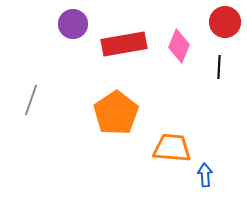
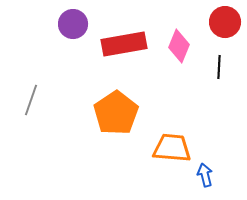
blue arrow: rotated 10 degrees counterclockwise
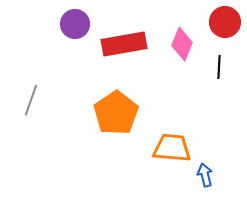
purple circle: moved 2 px right
pink diamond: moved 3 px right, 2 px up
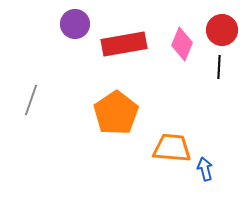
red circle: moved 3 px left, 8 px down
blue arrow: moved 6 px up
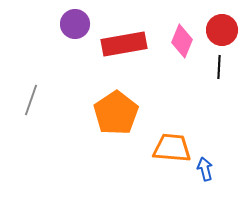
pink diamond: moved 3 px up
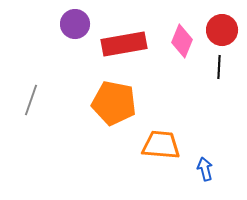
orange pentagon: moved 2 px left, 10 px up; rotated 27 degrees counterclockwise
orange trapezoid: moved 11 px left, 3 px up
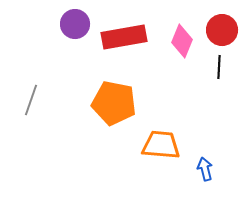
red rectangle: moved 7 px up
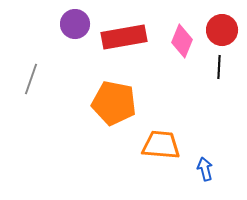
gray line: moved 21 px up
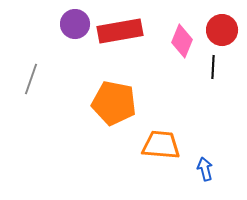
red rectangle: moved 4 px left, 6 px up
black line: moved 6 px left
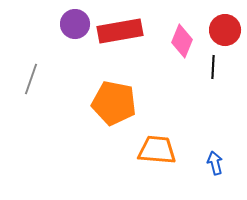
red circle: moved 3 px right
orange trapezoid: moved 4 px left, 5 px down
blue arrow: moved 10 px right, 6 px up
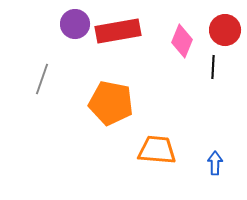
red rectangle: moved 2 px left
gray line: moved 11 px right
orange pentagon: moved 3 px left
blue arrow: rotated 15 degrees clockwise
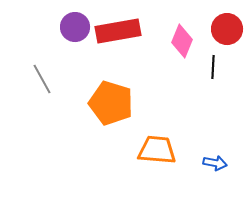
purple circle: moved 3 px down
red circle: moved 2 px right, 1 px up
gray line: rotated 48 degrees counterclockwise
orange pentagon: rotated 6 degrees clockwise
blue arrow: rotated 100 degrees clockwise
